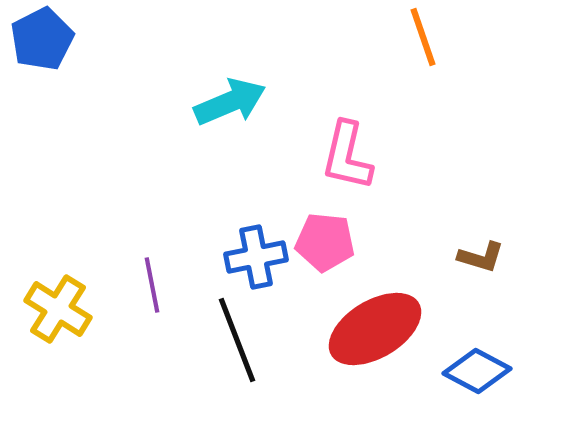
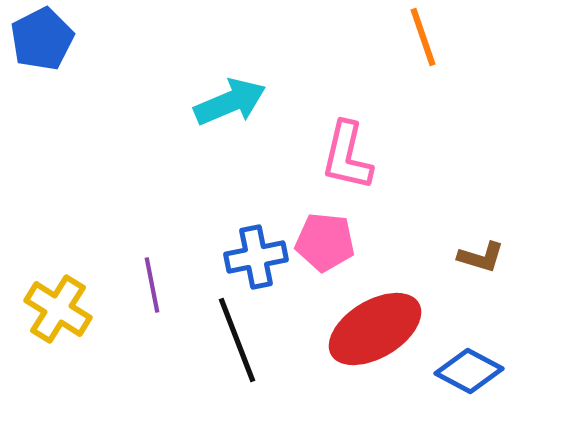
blue diamond: moved 8 px left
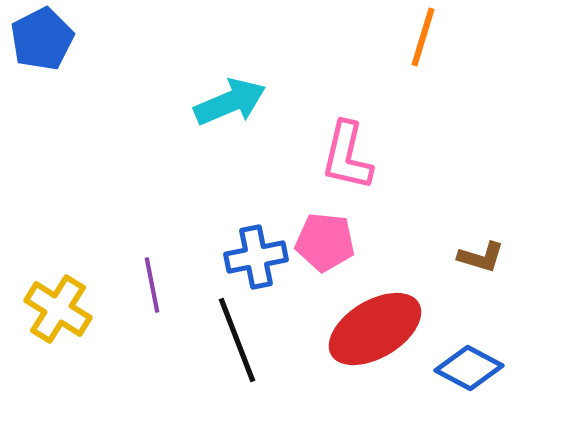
orange line: rotated 36 degrees clockwise
blue diamond: moved 3 px up
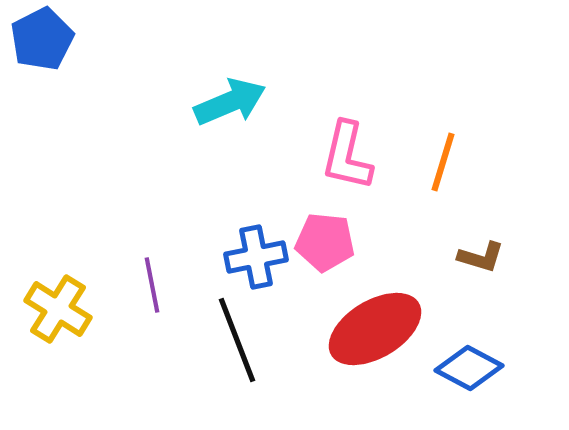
orange line: moved 20 px right, 125 px down
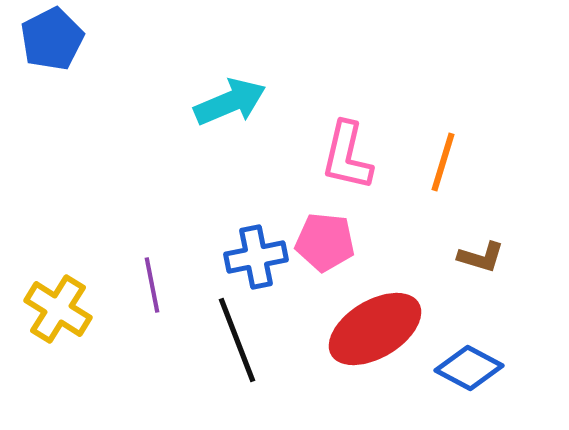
blue pentagon: moved 10 px right
